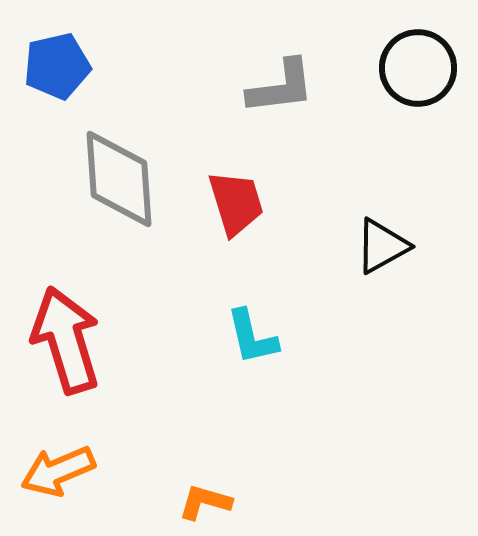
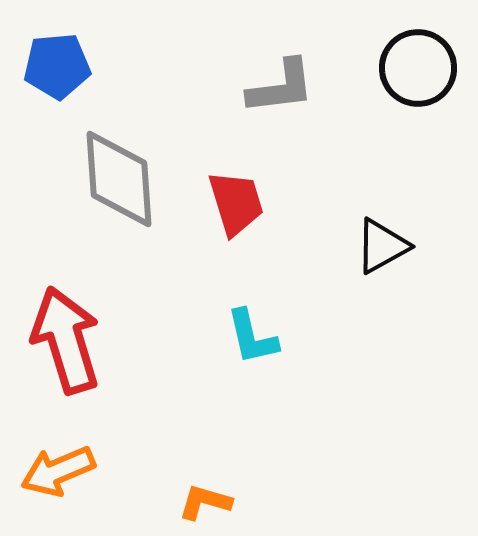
blue pentagon: rotated 8 degrees clockwise
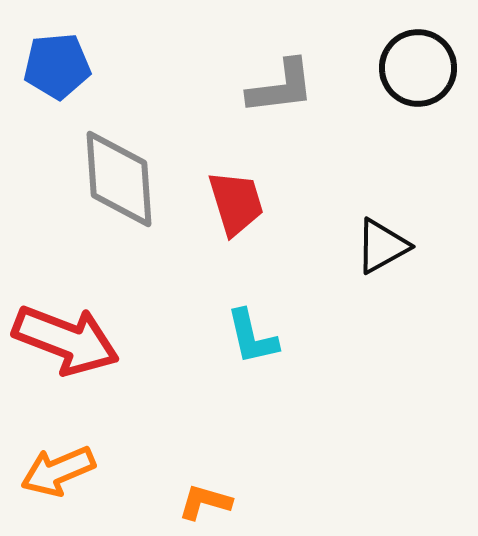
red arrow: rotated 128 degrees clockwise
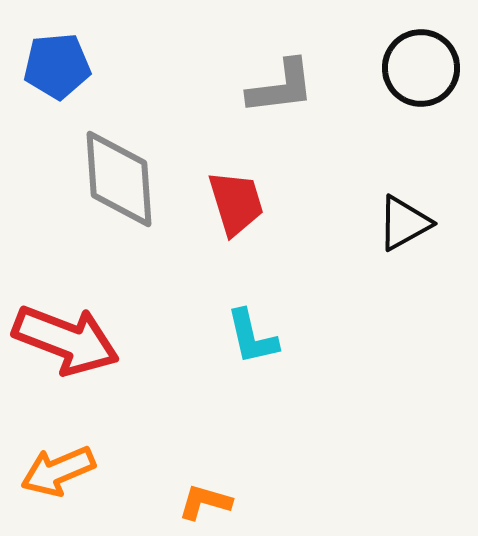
black circle: moved 3 px right
black triangle: moved 22 px right, 23 px up
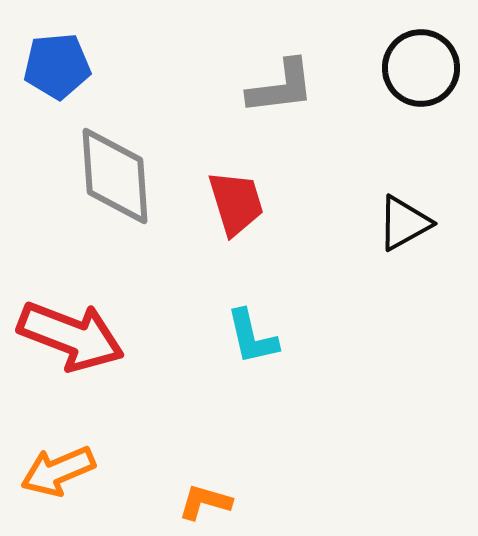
gray diamond: moved 4 px left, 3 px up
red arrow: moved 5 px right, 4 px up
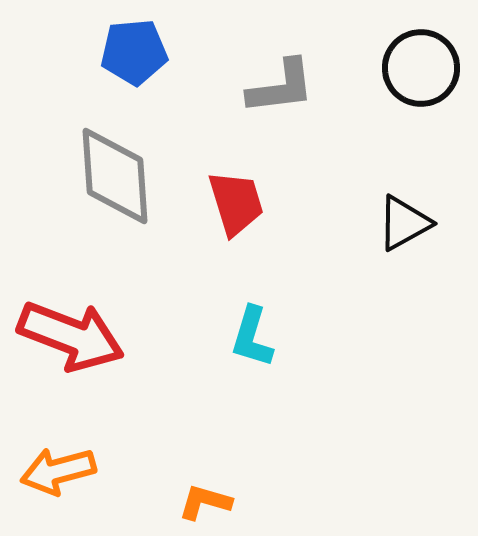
blue pentagon: moved 77 px right, 14 px up
cyan L-shape: rotated 30 degrees clockwise
orange arrow: rotated 8 degrees clockwise
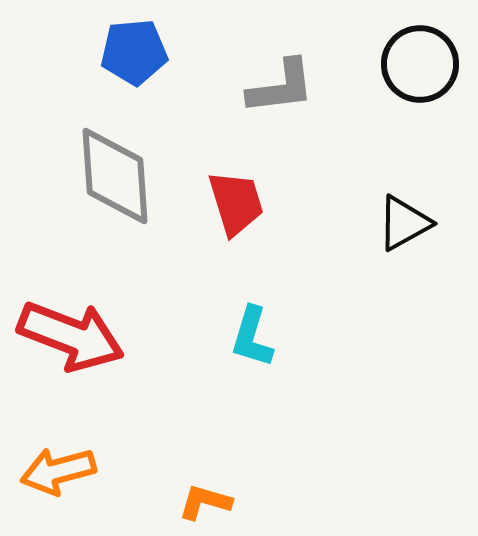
black circle: moved 1 px left, 4 px up
